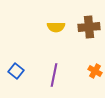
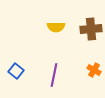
brown cross: moved 2 px right, 2 px down
orange cross: moved 1 px left, 1 px up
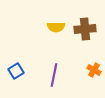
brown cross: moved 6 px left
blue square: rotated 21 degrees clockwise
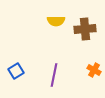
yellow semicircle: moved 6 px up
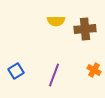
purple line: rotated 10 degrees clockwise
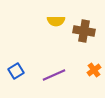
brown cross: moved 1 px left, 2 px down; rotated 15 degrees clockwise
orange cross: rotated 24 degrees clockwise
purple line: rotated 45 degrees clockwise
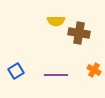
brown cross: moved 5 px left, 2 px down
orange cross: rotated 24 degrees counterclockwise
purple line: moved 2 px right; rotated 25 degrees clockwise
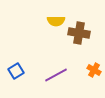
purple line: rotated 30 degrees counterclockwise
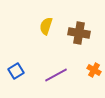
yellow semicircle: moved 10 px left, 5 px down; rotated 108 degrees clockwise
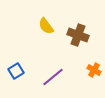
yellow semicircle: rotated 54 degrees counterclockwise
brown cross: moved 1 px left, 2 px down; rotated 10 degrees clockwise
purple line: moved 3 px left, 2 px down; rotated 10 degrees counterclockwise
